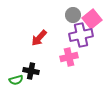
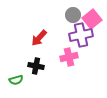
black cross: moved 5 px right, 5 px up
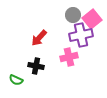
green semicircle: rotated 40 degrees clockwise
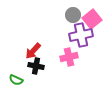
red arrow: moved 6 px left, 13 px down
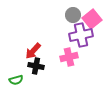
green semicircle: rotated 40 degrees counterclockwise
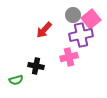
pink square: moved 1 px left
red arrow: moved 11 px right, 21 px up
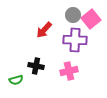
purple cross: moved 6 px left, 5 px down; rotated 15 degrees clockwise
pink cross: moved 14 px down
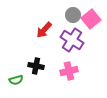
purple cross: moved 3 px left; rotated 30 degrees clockwise
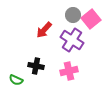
green semicircle: rotated 40 degrees clockwise
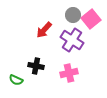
pink cross: moved 2 px down
